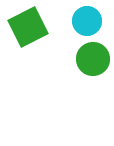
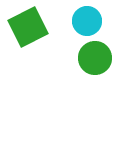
green circle: moved 2 px right, 1 px up
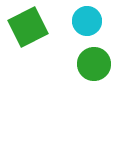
green circle: moved 1 px left, 6 px down
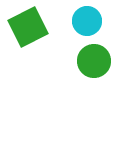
green circle: moved 3 px up
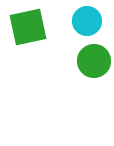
green square: rotated 15 degrees clockwise
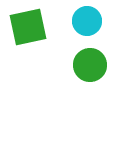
green circle: moved 4 px left, 4 px down
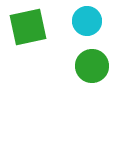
green circle: moved 2 px right, 1 px down
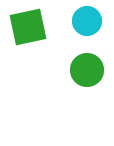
green circle: moved 5 px left, 4 px down
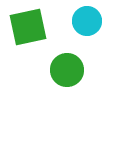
green circle: moved 20 px left
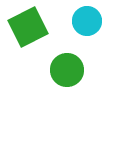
green square: rotated 15 degrees counterclockwise
